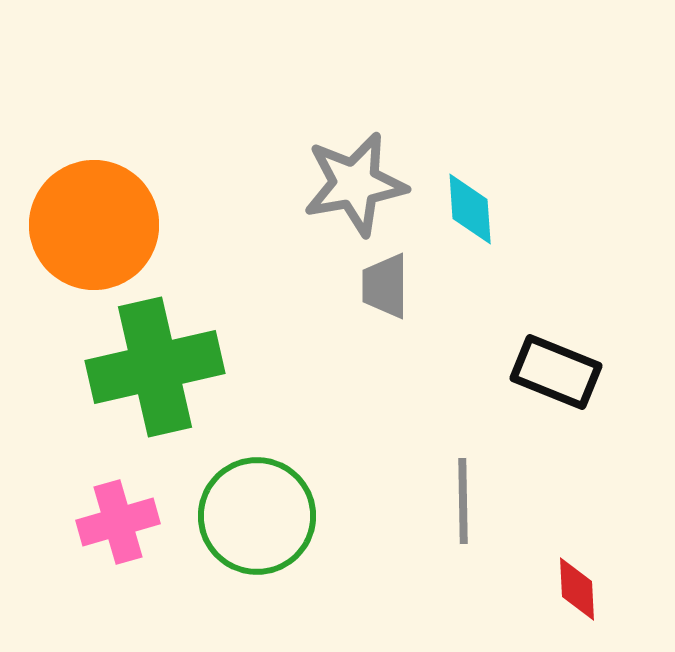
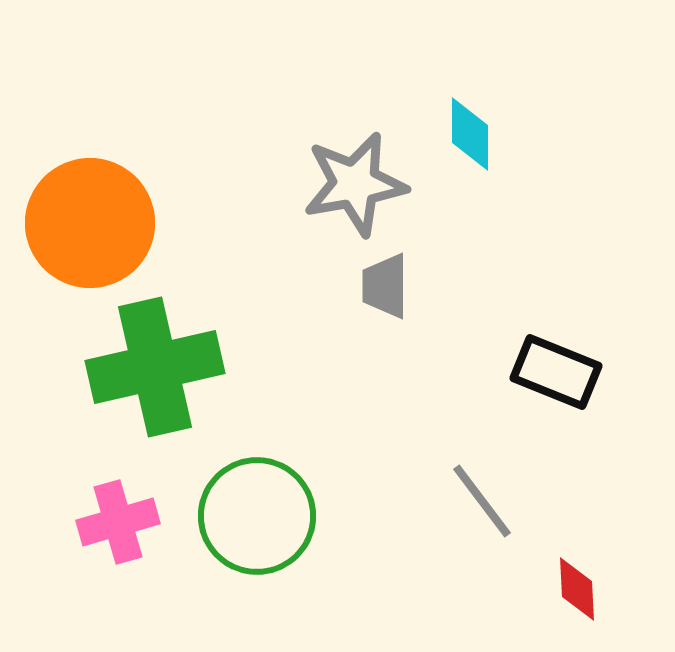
cyan diamond: moved 75 px up; rotated 4 degrees clockwise
orange circle: moved 4 px left, 2 px up
gray line: moved 19 px right; rotated 36 degrees counterclockwise
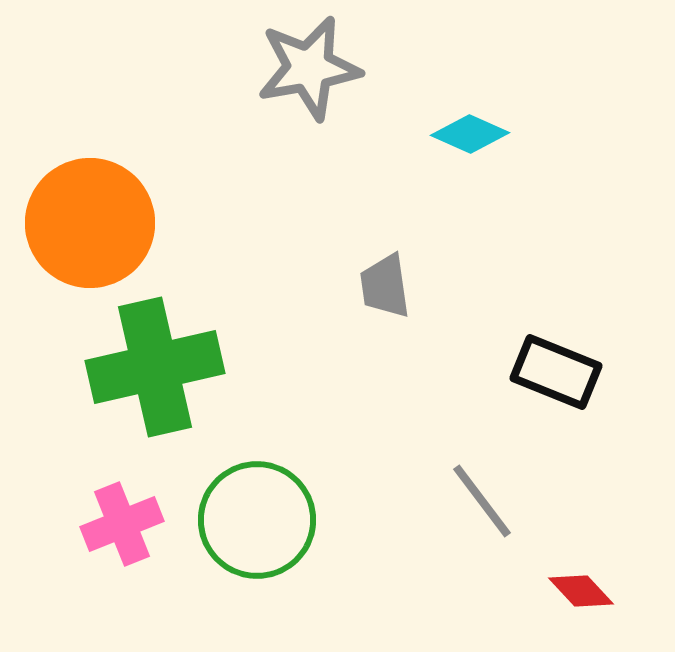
cyan diamond: rotated 66 degrees counterclockwise
gray star: moved 46 px left, 116 px up
gray trapezoid: rotated 8 degrees counterclockwise
green circle: moved 4 px down
pink cross: moved 4 px right, 2 px down; rotated 6 degrees counterclockwise
red diamond: moved 4 px right, 2 px down; rotated 40 degrees counterclockwise
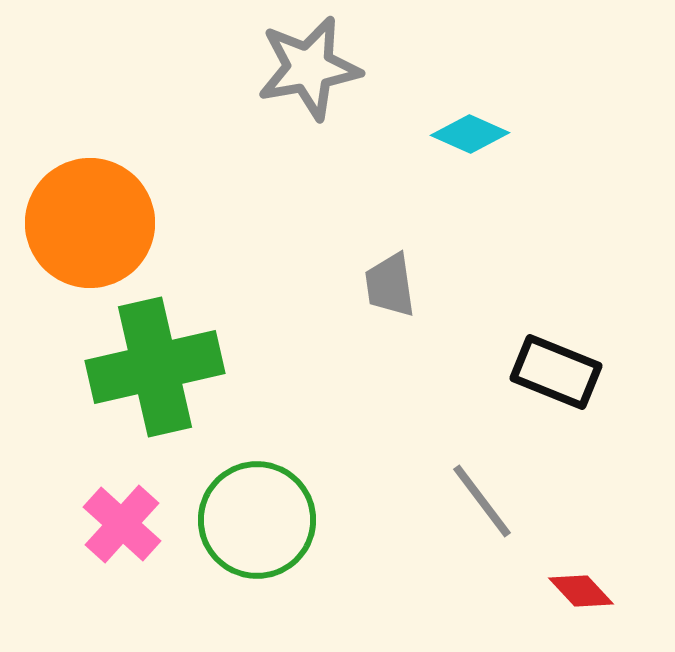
gray trapezoid: moved 5 px right, 1 px up
pink cross: rotated 26 degrees counterclockwise
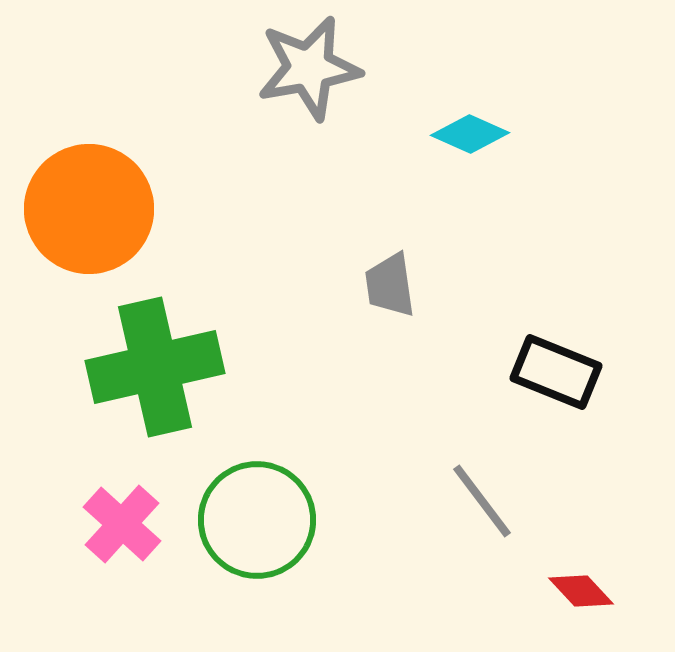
orange circle: moved 1 px left, 14 px up
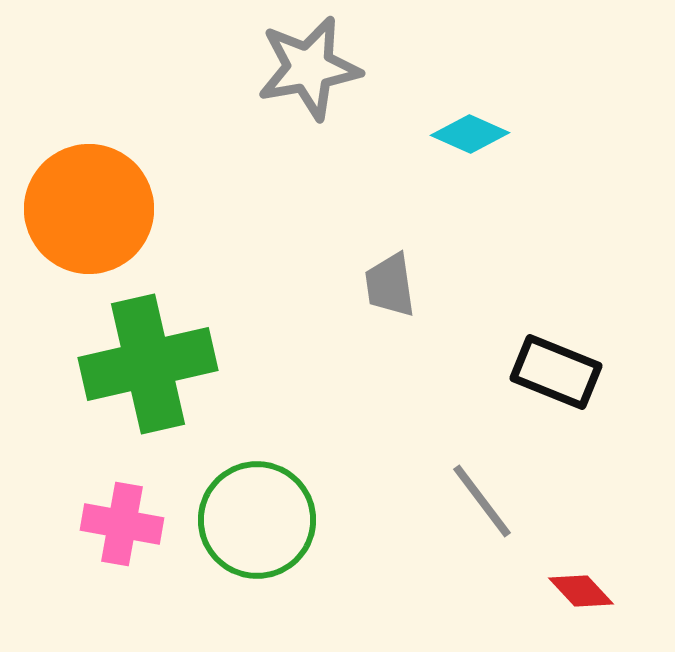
green cross: moved 7 px left, 3 px up
pink cross: rotated 32 degrees counterclockwise
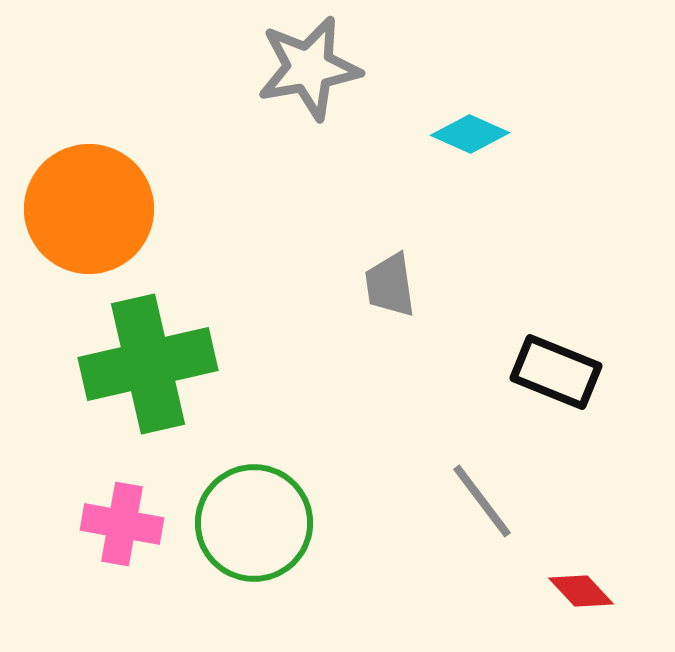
green circle: moved 3 px left, 3 px down
